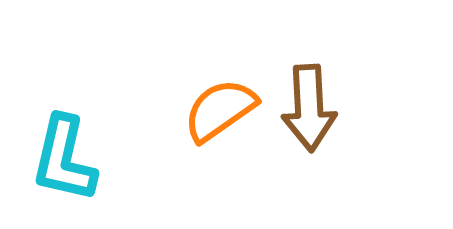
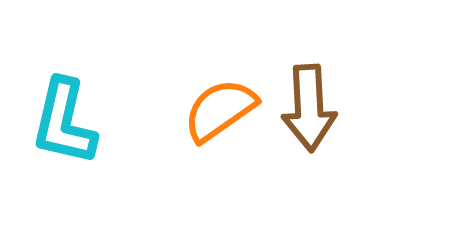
cyan L-shape: moved 37 px up
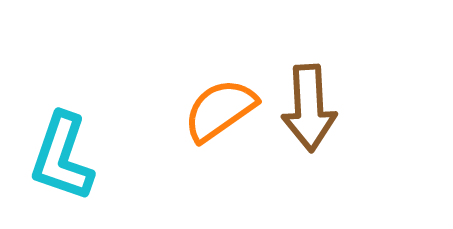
cyan L-shape: moved 2 px left, 35 px down; rotated 6 degrees clockwise
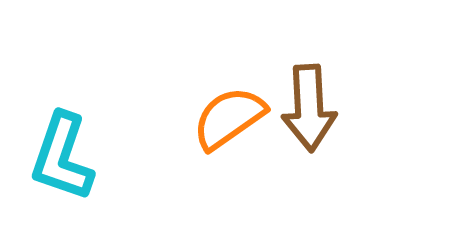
orange semicircle: moved 9 px right, 8 px down
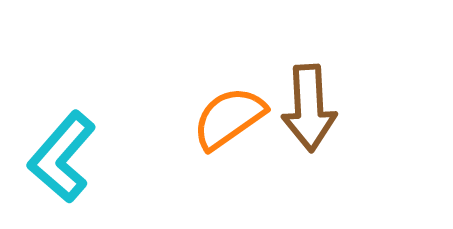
cyan L-shape: rotated 22 degrees clockwise
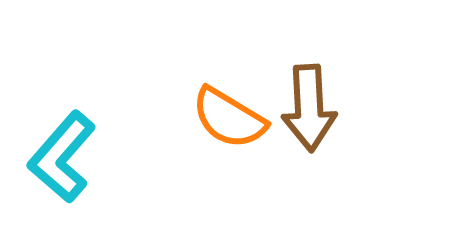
orange semicircle: rotated 114 degrees counterclockwise
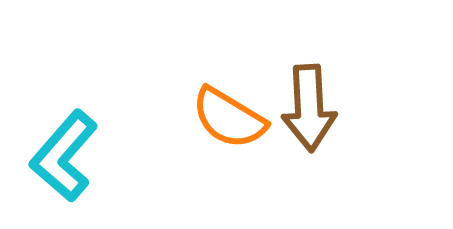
cyan L-shape: moved 2 px right, 1 px up
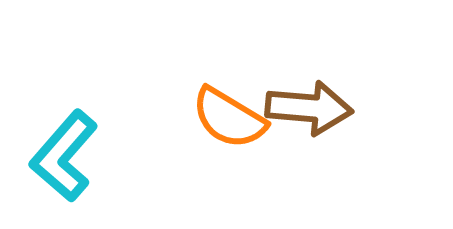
brown arrow: rotated 82 degrees counterclockwise
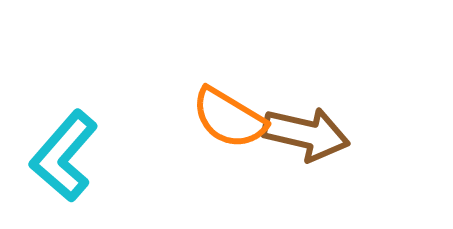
brown arrow: moved 3 px left, 26 px down; rotated 8 degrees clockwise
